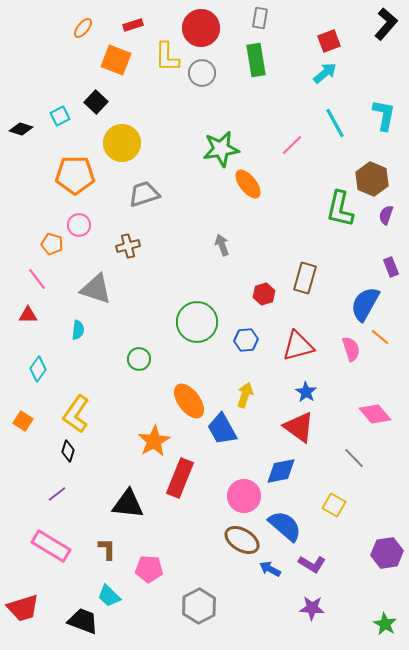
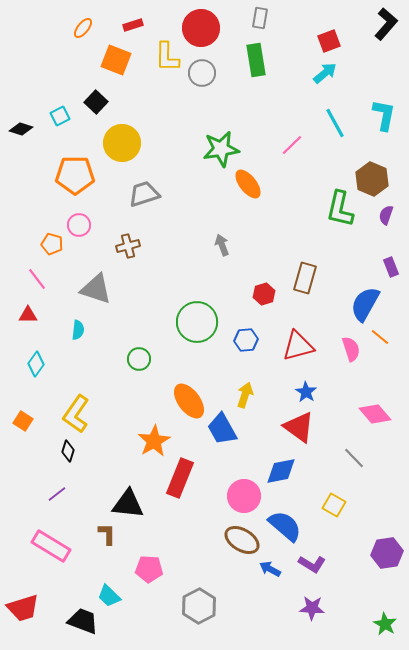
cyan diamond at (38, 369): moved 2 px left, 5 px up
brown L-shape at (107, 549): moved 15 px up
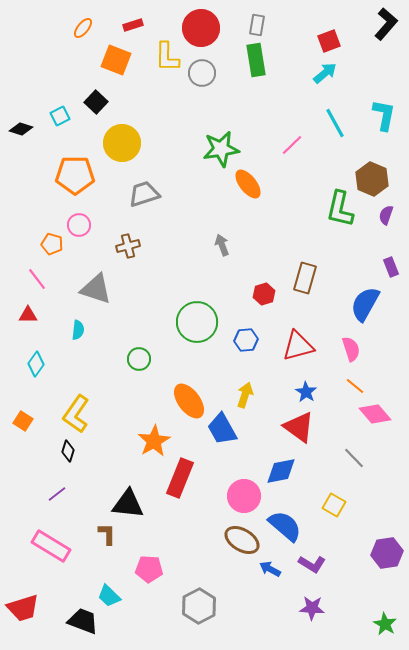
gray rectangle at (260, 18): moved 3 px left, 7 px down
orange line at (380, 337): moved 25 px left, 49 px down
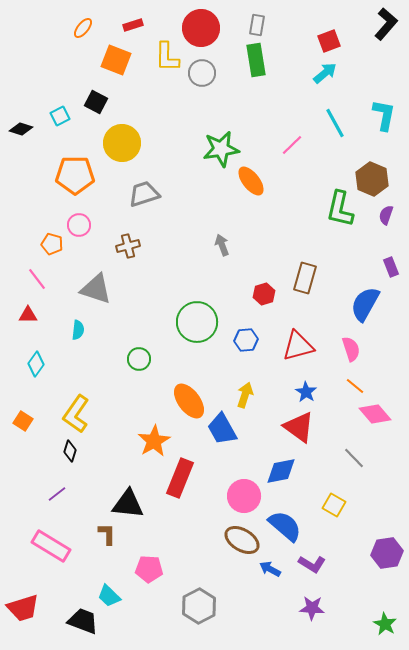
black square at (96, 102): rotated 15 degrees counterclockwise
orange ellipse at (248, 184): moved 3 px right, 3 px up
black diamond at (68, 451): moved 2 px right
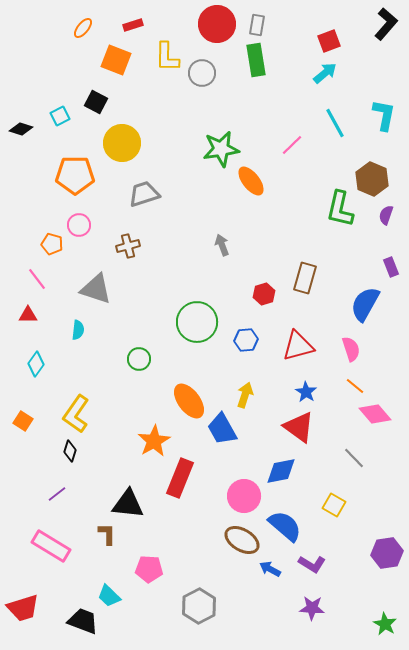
red circle at (201, 28): moved 16 px right, 4 px up
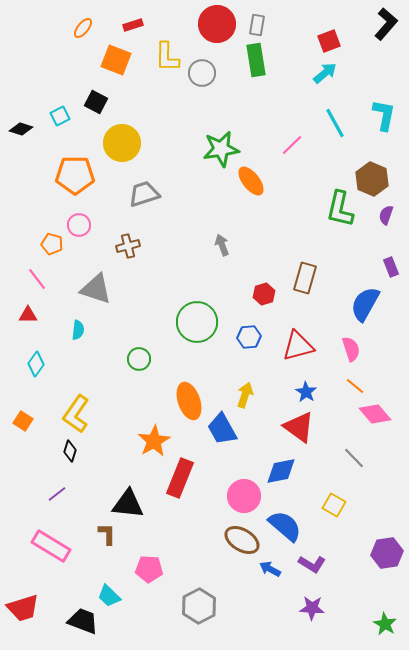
blue hexagon at (246, 340): moved 3 px right, 3 px up
orange ellipse at (189, 401): rotated 18 degrees clockwise
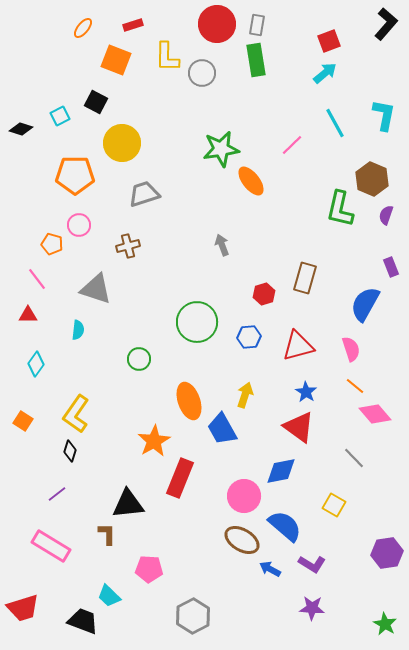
black triangle at (128, 504): rotated 12 degrees counterclockwise
gray hexagon at (199, 606): moved 6 px left, 10 px down
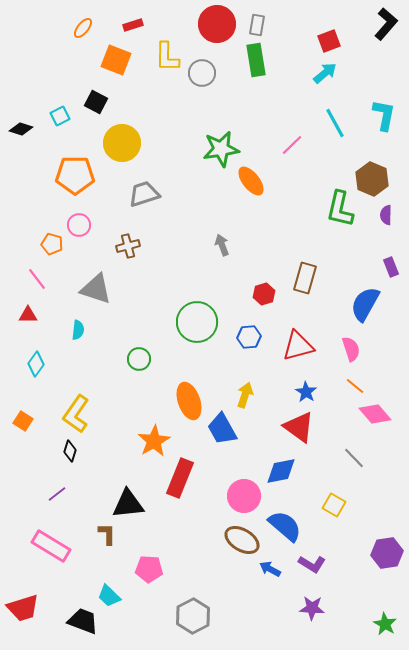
purple semicircle at (386, 215): rotated 18 degrees counterclockwise
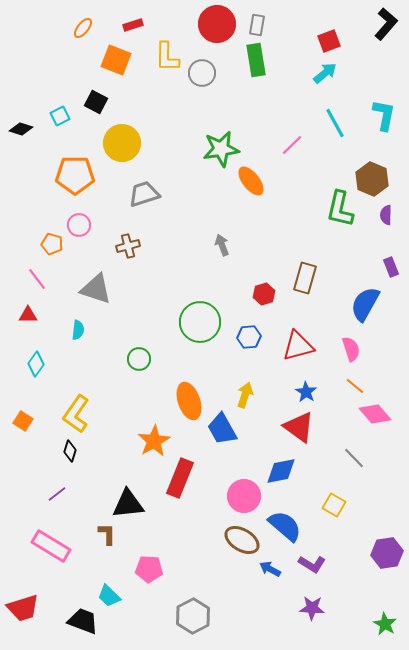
green circle at (197, 322): moved 3 px right
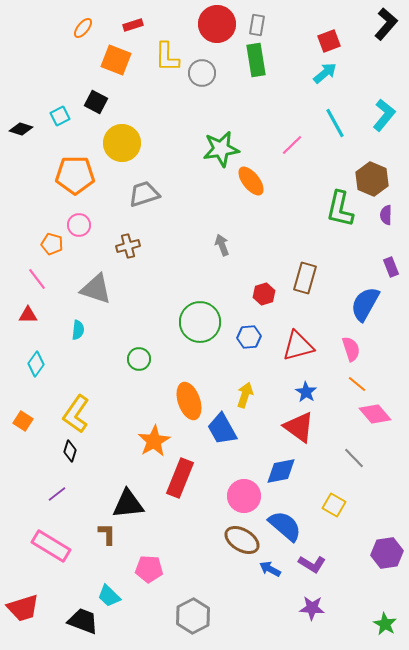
cyan L-shape at (384, 115): rotated 28 degrees clockwise
orange line at (355, 386): moved 2 px right, 2 px up
